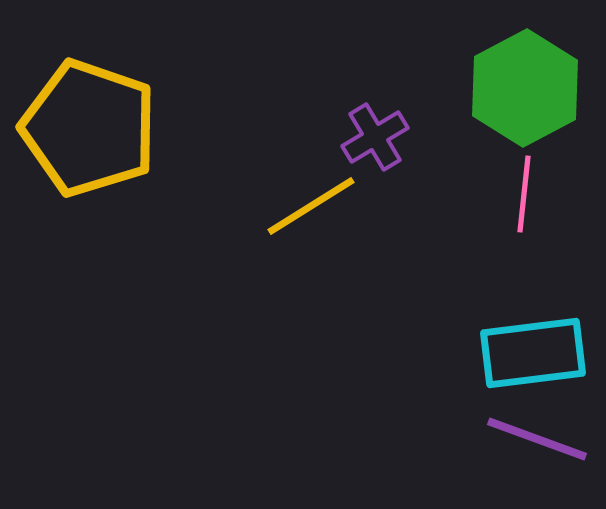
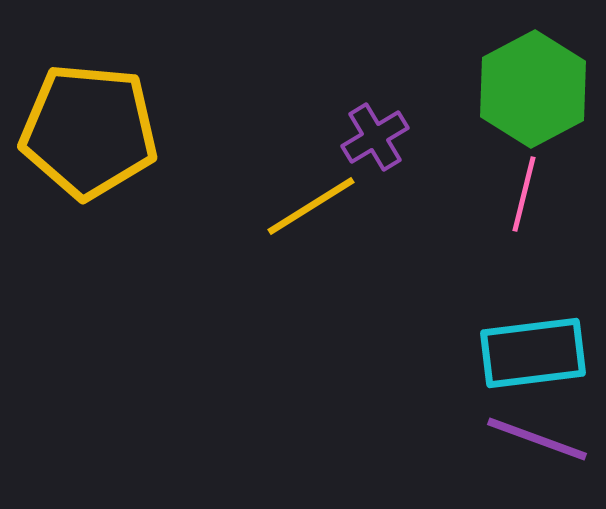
green hexagon: moved 8 px right, 1 px down
yellow pentagon: moved 3 px down; rotated 14 degrees counterclockwise
pink line: rotated 8 degrees clockwise
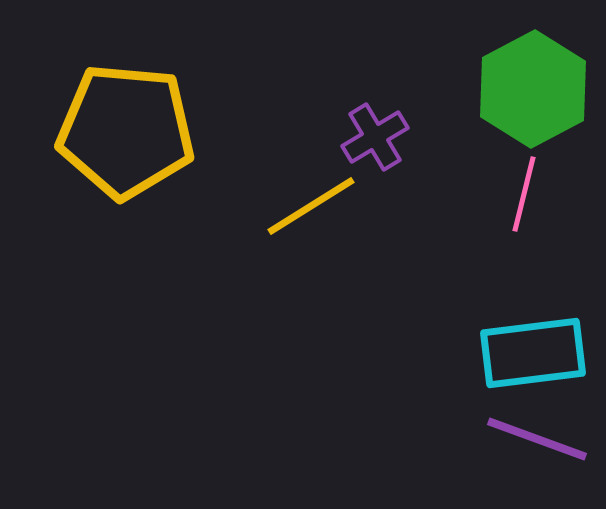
yellow pentagon: moved 37 px right
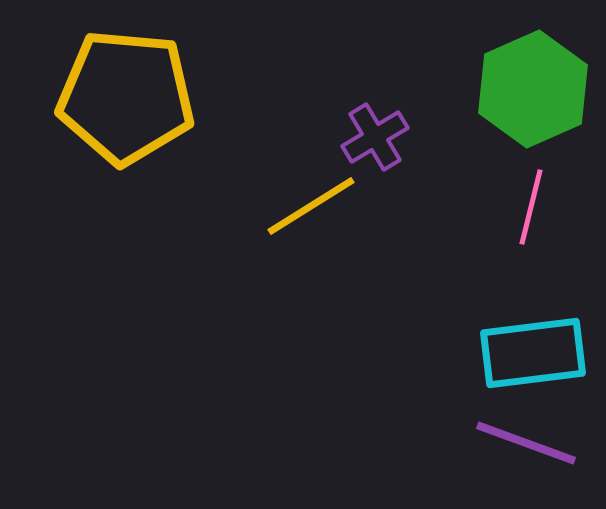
green hexagon: rotated 4 degrees clockwise
yellow pentagon: moved 34 px up
pink line: moved 7 px right, 13 px down
purple line: moved 11 px left, 4 px down
